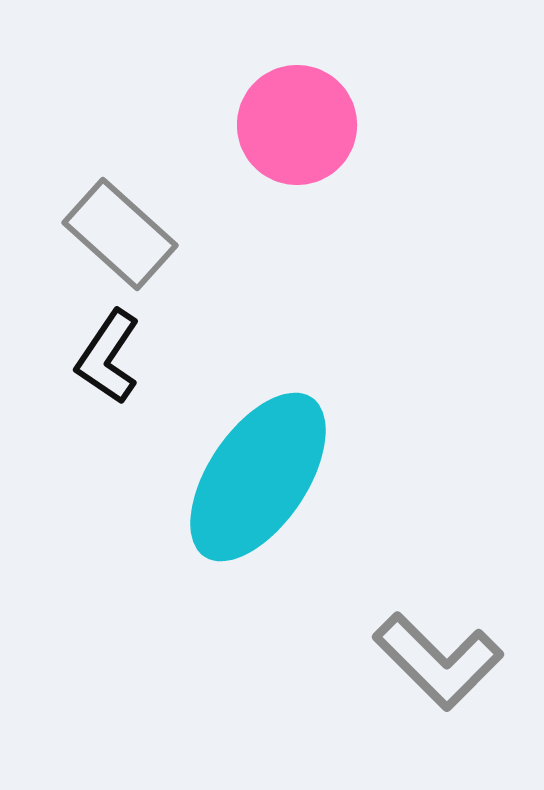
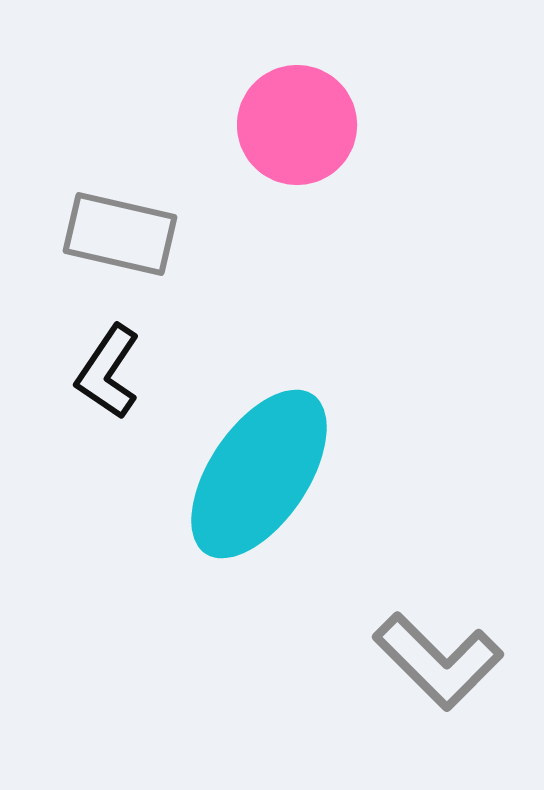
gray rectangle: rotated 29 degrees counterclockwise
black L-shape: moved 15 px down
cyan ellipse: moved 1 px right, 3 px up
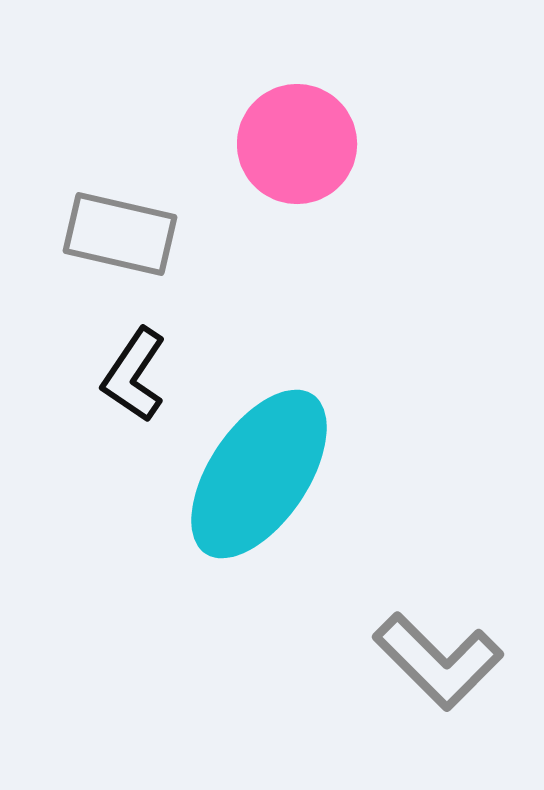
pink circle: moved 19 px down
black L-shape: moved 26 px right, 3 px down
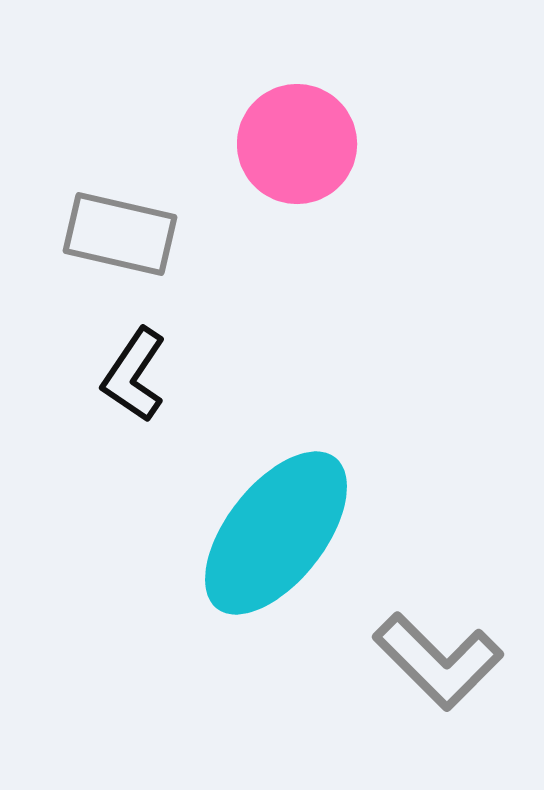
cyan ellipse: moved 17 px right, 59 px down; rotated 4 degrees clockwise
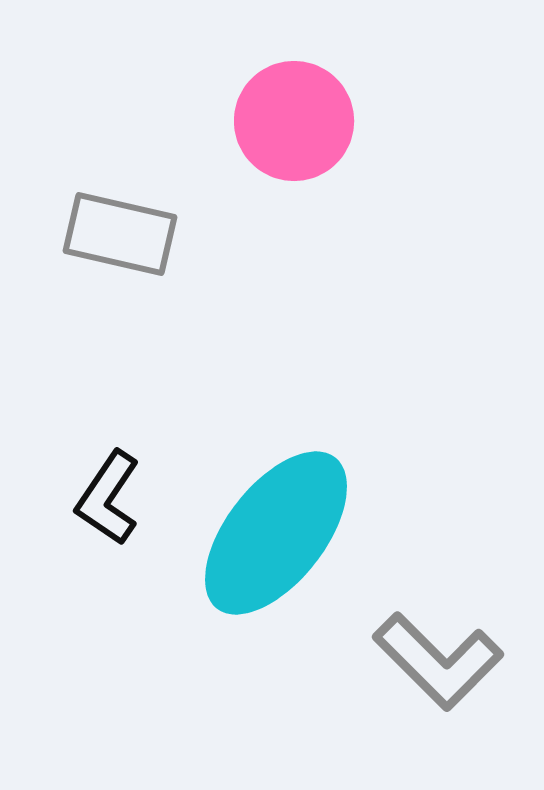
pink circle: moved 3 px left, 23 px up
black L-shape: moved 26 px left, 123 px down
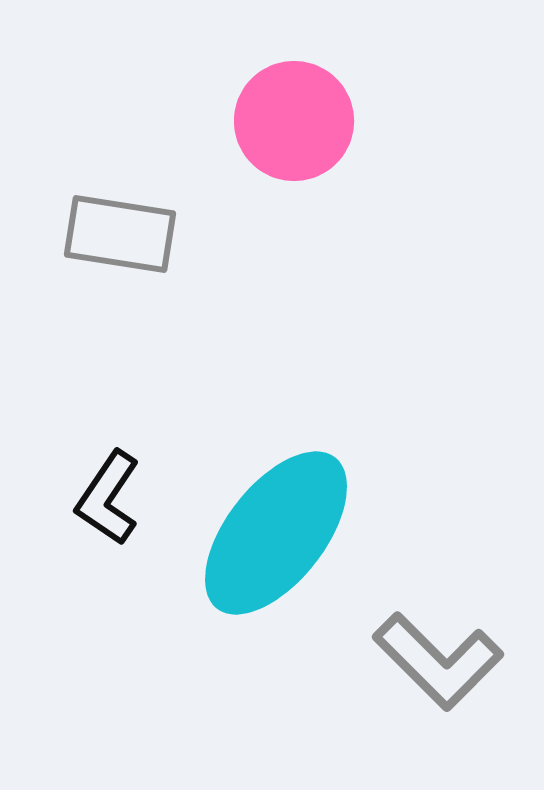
gray rectangle: rotated 4 degrees counterclockwise
